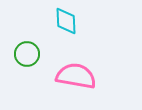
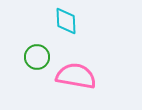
green circle: moved 10 px right, 3 px down
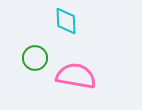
green circle: moved 2 px left, 1 px down
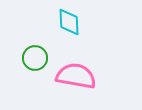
cyan diamond: moved 3 px right, 1 px down
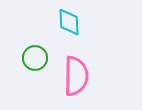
pink semicircle: rotated 81 degrees clockwise
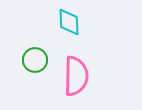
green circle: moved 2 px down
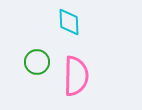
green circle: moved 2 px right, 2 px down
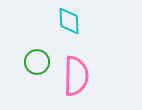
cyan diamond: moved 1 px up
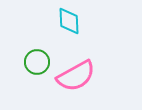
pink semicircle: rotated 60 degrees clockwise
